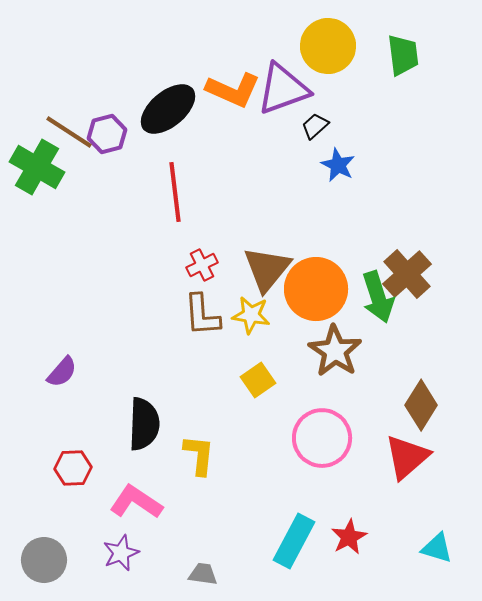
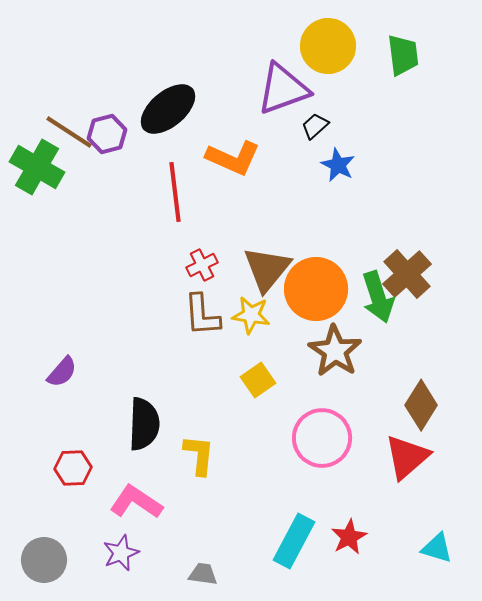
orange L-shape: moved 68 px down
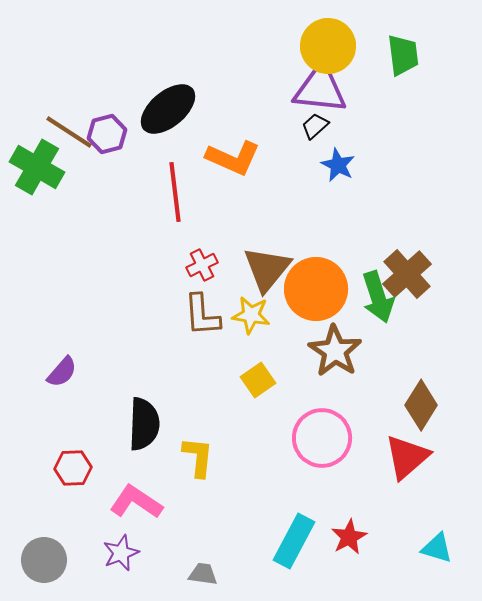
purple triangle: moved 37 px right; rotated 26 degrees clockwise
yellow L-shape: moved 1 px left, 2 px down
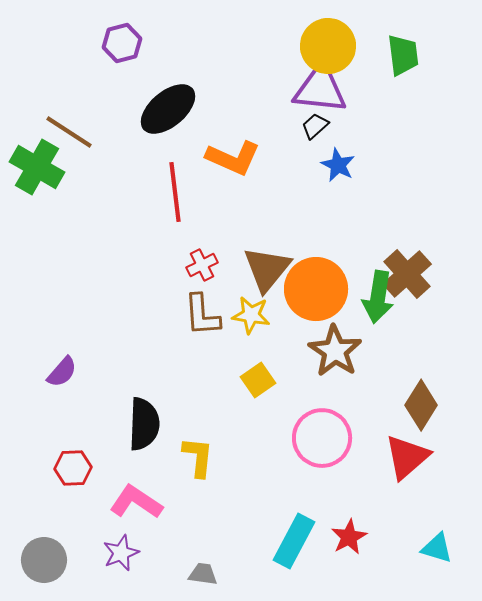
purple hexagon: moved 15 px right, 91 px up
green arrow: rotated 27 degrees clockwise
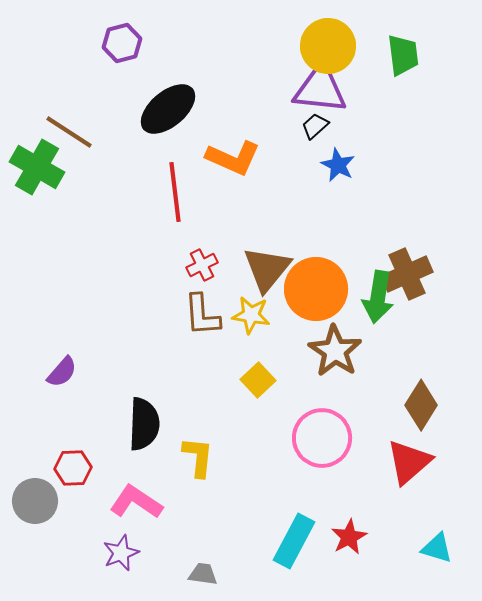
brown cross: rotated 18 degrees clockwise
yellow square: rotated 8 degrees counterclockwise
red triangle: moved 2 px right, 5 px down
gray circle: moved 9 px left, 59 px up
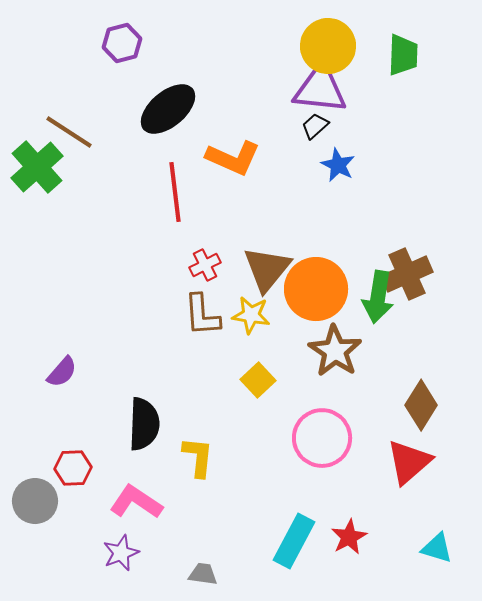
green trapezoid: rotated 9 degrees clockwise
green cross: rotated 18 degrees clockwise
red cross: moved 3 px right
